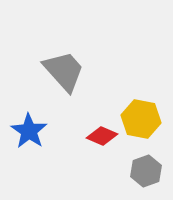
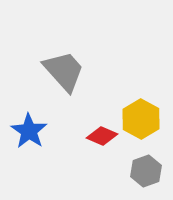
yellow hexagon: rotated 18 degrees clockwise
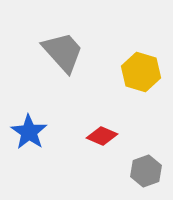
gray trapezoid: moved 1 px left, 19 px up
yellow hexagon: moved 47 px up; rotated 12 degrees counterclockwise
blue star: moved 1 px down
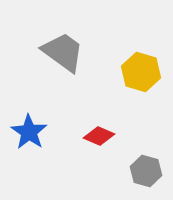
gray trapezoid: rotated 12 degrees counterclockwise
red diamond: moved 3 px left
gray hexagon: rotated 24 degrees counterclockwise
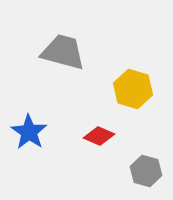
gray trapezoid: rotated 21 degrees counterclockwise
yellow hexagon: moved 8 px left, 17 px down
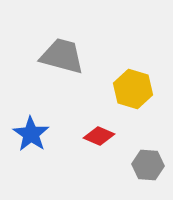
gray trapezoid: moved 1 px left, 4 px down
blue star: moved 2 px right, 2 px down
gray hexagon: moved 2 px right, 6 px up; rotated 12 degrees counterclockwise
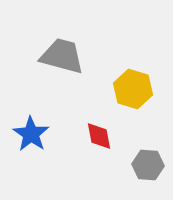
red diamond: rotated 56 degrees clockwise
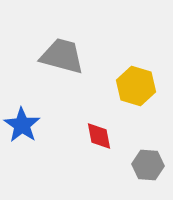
yellow hexagon: moved 3 px right, 3 px up
blue star: moved 9 px left, 9 px up
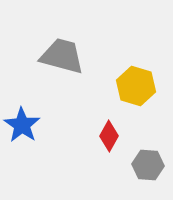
red diamond: moved 10 px right; rotated 40 degrees clockwise
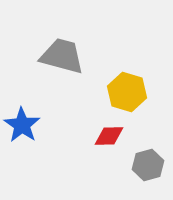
yellow hexagon: moved 9 px left, 6 px down
red diamond: rotated 60 degrees clockwise
gray hexagon: rotated 20 degrees counterclockwise
